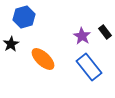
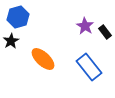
blue hexagon: moved 6 px left
purple star: moved 3 px right, 10 px up
black star: moved 3 px up
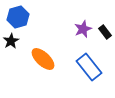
purple star: moved 2 px left, 3 px down; rotated 18 degrees clockwise
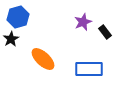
purple star: moved 7 px up
black star: moved 2 px up
blue rectangle: moved 2 px down; rotated 52 degrees counterclockwise
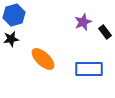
blue hexagon: moved 4 px left, 2 px up
black star: rotated 21 degrees clockwise
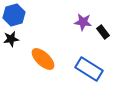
purple star: rotated 30 degrees clockwise
black rectangle: moved 2 px left
blue rectangle: rotated 32 degrees clockwise
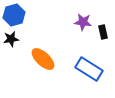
black rectangle: rotated 24 degrees clockwise
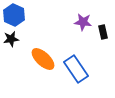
blue hexagon: rotated 20 degrees counterclockwise
blue rectangle: moved 13 px left; rotated 24 degrees clockwise
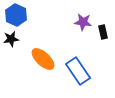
blue hexagon: moved 2 px right
blue rectangle: moved 2 px right, 2 px down
